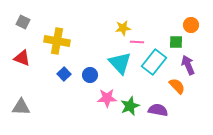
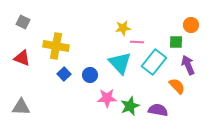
yellow cross: moved 1 px left, 5 px down
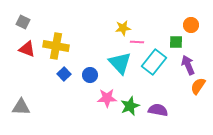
red triangle: moved 5 px right, 9 px up
orange semicircle: moved 21 px right; rotated 102 degrees counterclockwise
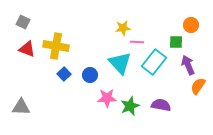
purple semicircle: moved 3 px right, 5 px up
